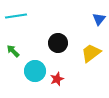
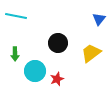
cyan line: rotated 20 degrees clockwise
green arrow: moved 2 px right, 3 px down; rotated 136 degrees counterclockwise
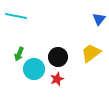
black circle: moved 14 px down
green arrow: moved 4 px right; rotated 24 degrees clockwise
cyan circle: moved 1 px left, 2 px up
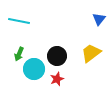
cyan line: moved 3 px right, 5 px down
black circle: moved 1 px left, 1 px up
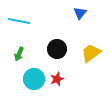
blue triangle: moved 19 px left, 6 px up
black circle: moved 7 px up
cyan circle: moved 10 px down
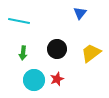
green arrow: moved 4 px right, 1 px up; rotated 16 degrees counterclockwise
cyan circle: moved 1 px down
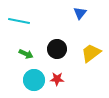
green arrow: moved 3 px right, 1 px down; rotated 72 degrees counterclockwise
red star: rotated 24 degrees clockwise
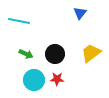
black circle: moved 2 px left, 5 px down
